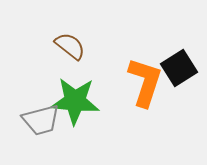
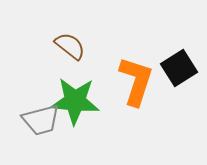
orange L-shape: moved 9 px left, 1 px up
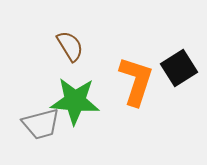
brown semicircle: rotated 20 degrees clockwise
gray trapezoid: moved 4 px down
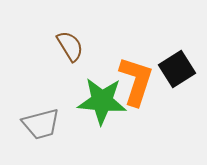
black square: moved 2 px left, 1 px down
green star: moved 27 px right
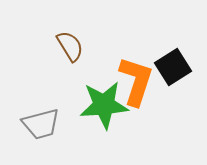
black square: moved 4 px left, 2 px up
green star: moved 2 px right, 4 px down; rotated 9 degrees counterclockwise
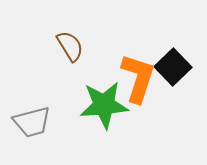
black square: rotated 12 degrees counterclockwise
orange L-shape: moved 2 px right, 3 px up
gray trapezoid: moved 9 px left, 2 px up
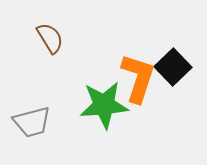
brown semicircle: moved 20 px left, 8 px up
